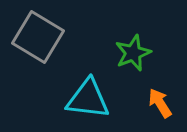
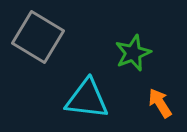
cyan triangle: moved 1 px left
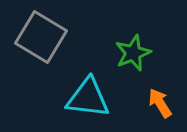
gray square: moved 3 px right
cyan triangle: moved 1 px right, 1 px up
